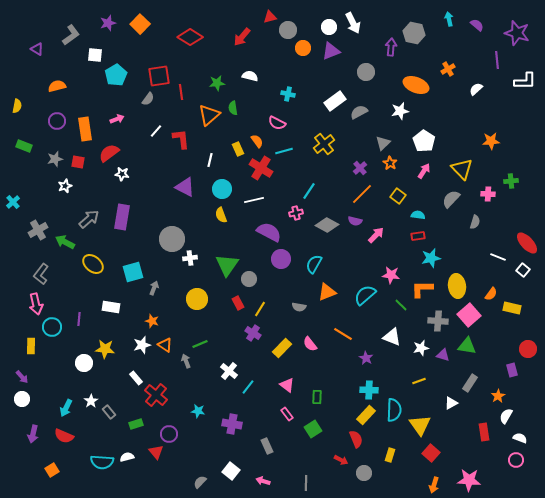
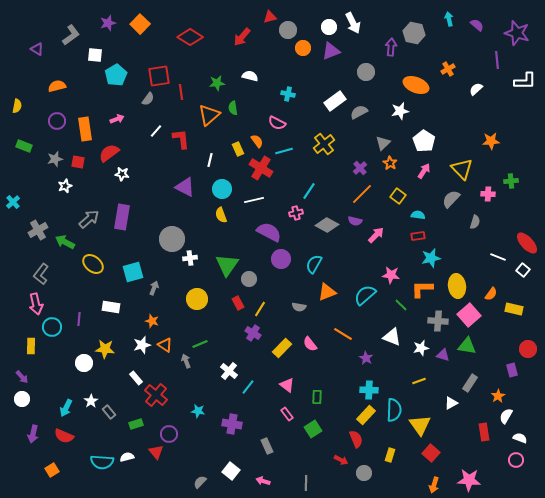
yellow rectangle at (512, 308): moved 2 px right, 1 px down
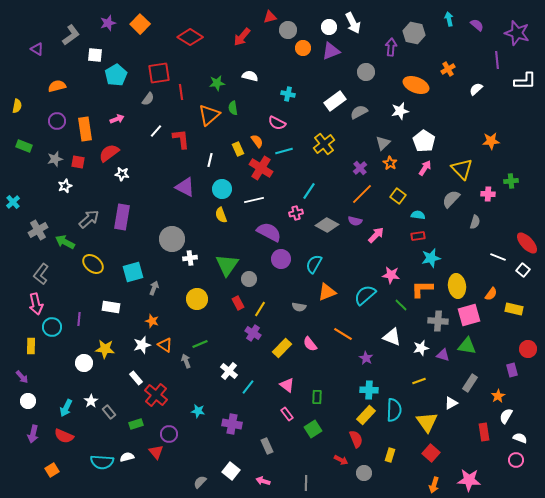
red square at (159, 76): moved 3 px up
pink arrow at (424, 171): moved 1 px right, 3 px up
pink square at (469, 315): rotated 25 degrees clockwise
white circle at (22, 399): moved 6 px right, 2 px down
yellow triangle at (420, 425): moved 7 px right, 3 px up
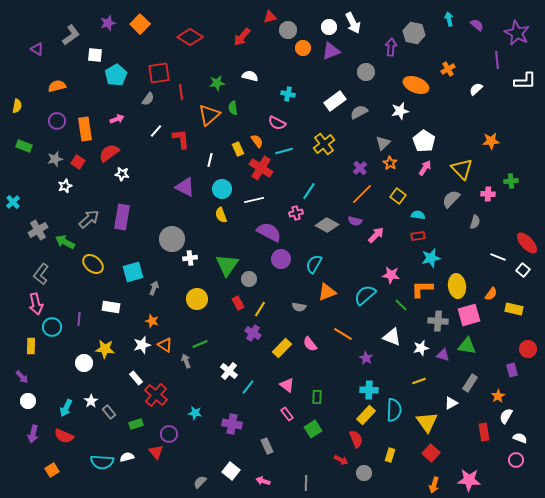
purple star at (517, 33): rotated 10 degrees clockwise
red square at (78, 162): rotated 24 degrees clockwise
cyan star at (198, 411): moved 3 px left, 2 px down
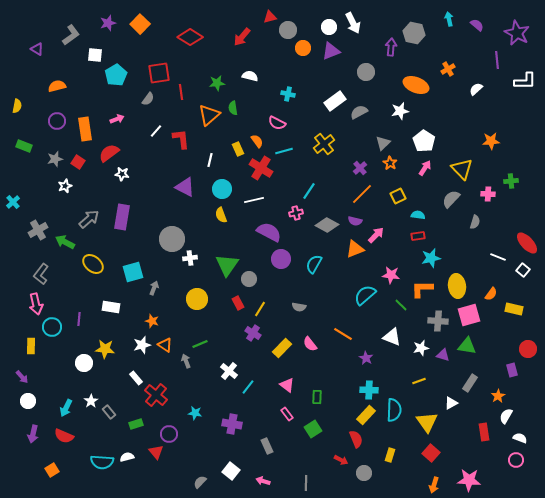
yellow square at (398, 196): rotated 28 degrees clockwise
orange triangle at (327, 292): moved 28 px right, 43 px up
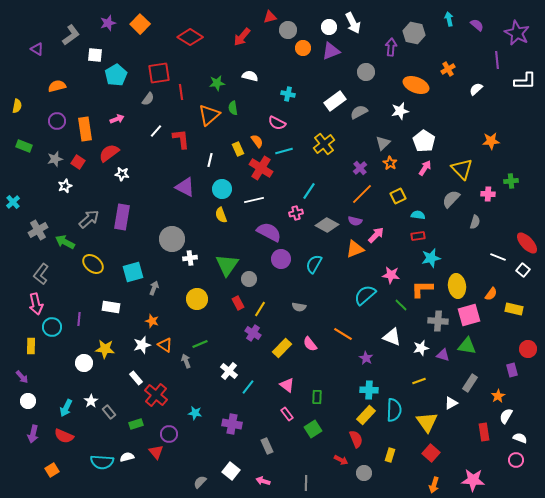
pink star at (469, 480): moved 4 px right
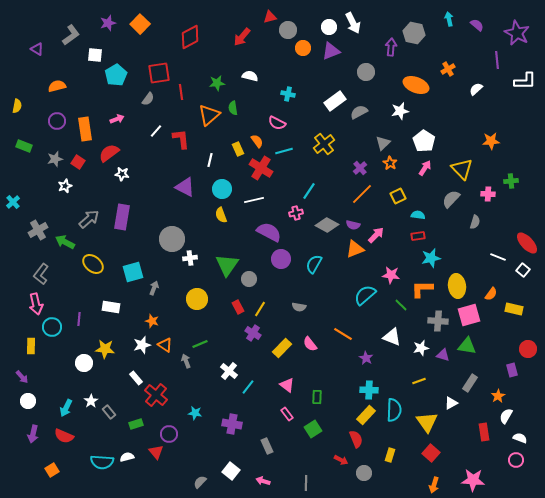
red diamond at (190, 37): rotated 60 degrees counterclockwise
purple semicircle at (355, 221): moved 2 px left, 4 px down
red rectangle at (238, 303): moved 4 px down
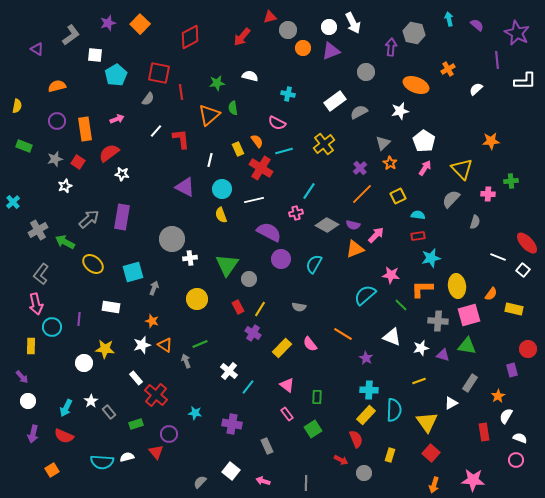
red square at (159, 73): rotated 20 degrees clockwise
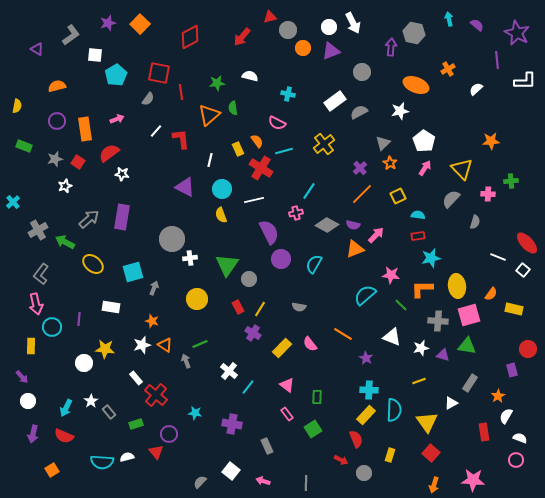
gray circle at (366, 72): moved 4 px left
purple semicircle at (269, 232): rotated 35 degrees clockwise
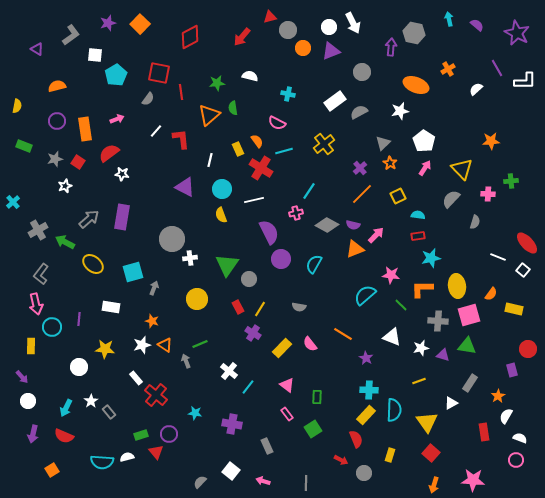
purple line at (497, 60): moved 8 px down; rotated 24 degrees counterclockwise
white circle at (84, 363): moved 5 px left, 4 px down
green rectangle at (136, 424): moved 5 px right, 11 px down
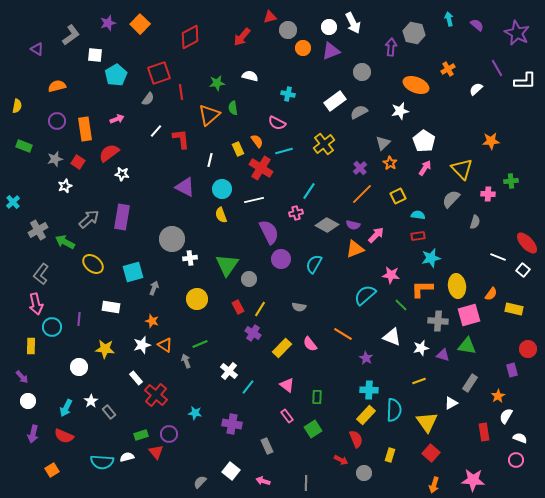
red square at (159, 73): rotated 30 degrees counterclockwise
pink rectangle at (287, 414): moved 2 px down
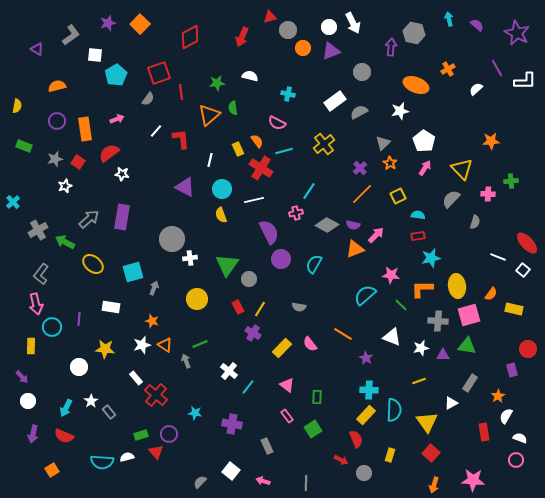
red arrow at (242, 37): rotated 18 degrees counterclockwise
purple triangle at (443, 355): rotated 16 degrees counterclockwise
